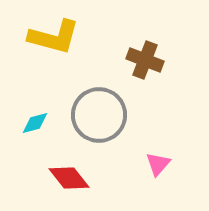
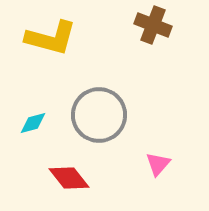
yellow L-shape: moved 3 px left, 1 px down
brown cross: moved 8 px right, 35 px up
cyan diamond: moved 2 px left
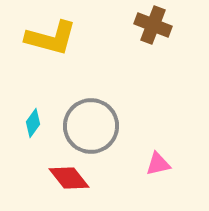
gray circle: moved 8 px left, 11 px down
cyan diamond: rotated 40 degrees counterclockwise
pink triangle: rotated 36 degrees clockwise
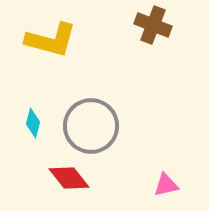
yellow L-shape: moved 2 px down
cyan diamond: rotated 20 degrees counterclockwise
pink triangle: moved 8 px right, 21 px down
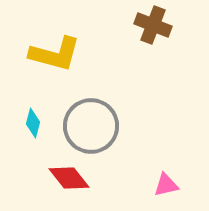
yellow L-shape: moved 4 px right, 14 px down
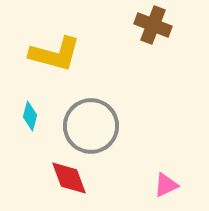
cyan diamond: moved 3 px left, 7 px up
red diamond: rotated 18 degrees clockwise
pink triangle: rotated 12 degrees counterclockwise
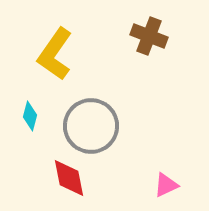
brown cross: moved 4 px left, 11 px down
yellow L-shape: rotated 110 degrees clockwise
red diamond: rotated 9 degrees clockwise
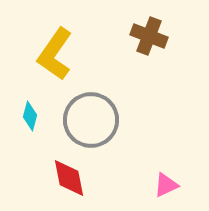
gray circle: moved 6 px up
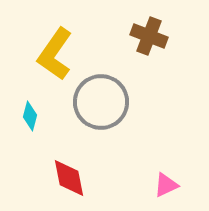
gray circle: moved 10 px right, 18 px up
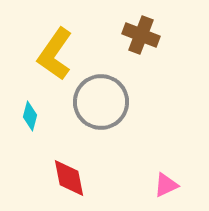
brown cross: moved 8 px left, 1 px up
